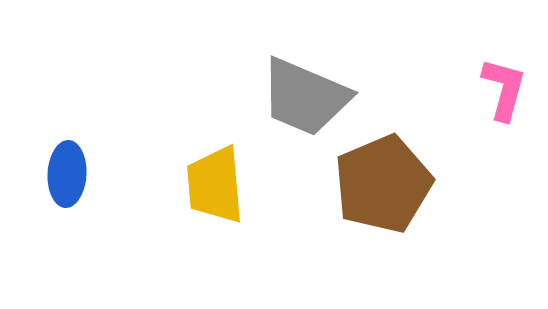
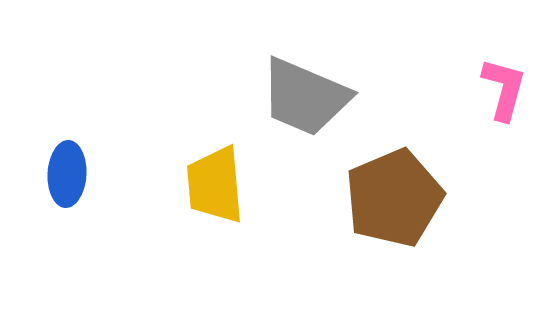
brown pentagon: moved 11 px right, 14 px down
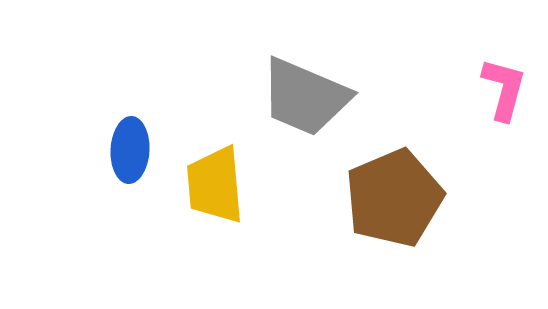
blue ellipse: moved 63 px right, 24 px up
